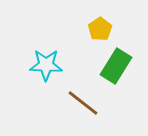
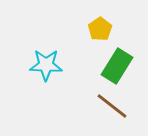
green rectangle: moved 1 px right
brown line: moved 29 px right, 3 px down
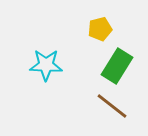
yellow pentagon: rotated 20 degrees clockwise
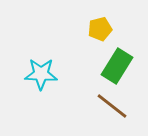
cyan star: moved 5 px left, 9 px down
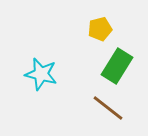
cyan star: rotated 12 degrees clockwise
brown line: moved 4 px left, 2 px down
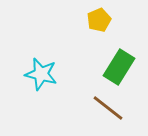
yellow pentagon: moved 1 px left, 9 px up; rotated 10 degrees counterclockwise
green rectangle: moved 2 px right, 1 px down
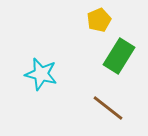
green rectangle: moved 11 px up
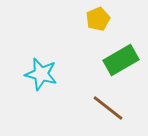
yellow pentagon: moved 1 px left, 1 px up
green rectangle: moved 2 px right, 4 px down; rotated 28 degrees clockwise
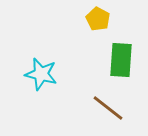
yellow pentagon: rotated 20 degrees counterclockwise
green rectangle: rotated 56 degrees counterclockwise
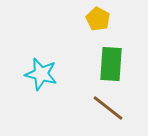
green rectangle: moved 10 px left, 4 px down
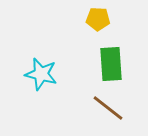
yellow pentagon: rotated 25 degrees counterclockwise
green rectangle: rotated 8 degrees counterclockwise
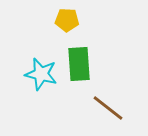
yellow pentagon: moved 31 px left, 1 px down
green rectangle: moved 32 px left
